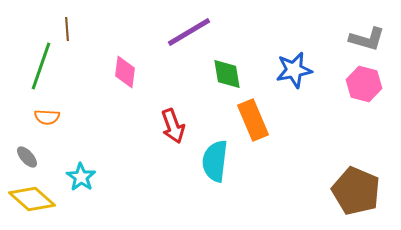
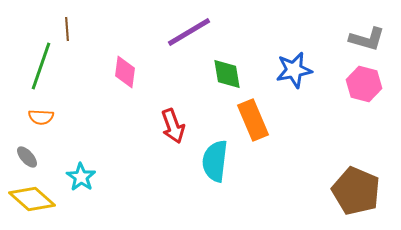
orange semicircle: moved 6 px left
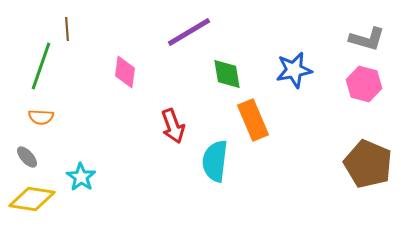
brown pentagon: moved 12 px right, 27 px up
yellow diamond: rotated 33 degrees counterclockwise
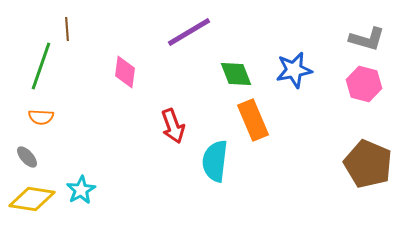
green diamond: moved 9 px right; rotated 12 degrees counterclockwise
cyan star: moved 13 px down; rotated 8 degrees clockwise
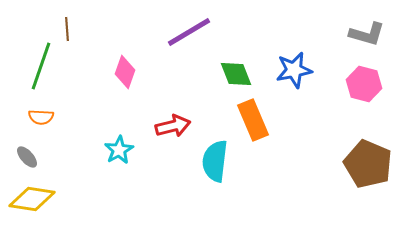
gray L-shape: moved 5 px up
pink diamond: rotated 12 degrees clockwise
red arrow: rotated 84 degrees counterclockwise
cyan star: moved 38 px right, 40 px up
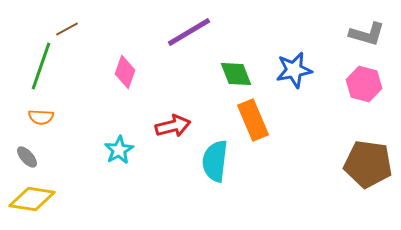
brown line: rotated 65 degrees clockwise
brown pentagon: rotated 15 degrees counterclockwise
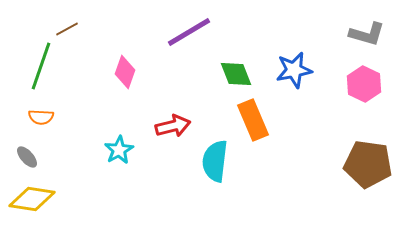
pink hexagon: rotated 12 degrees clockwise
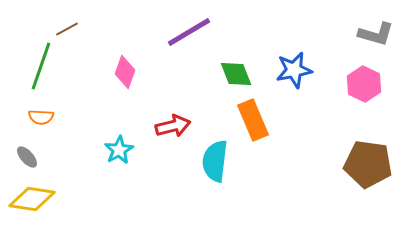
gray L-shape: moved 9 px right
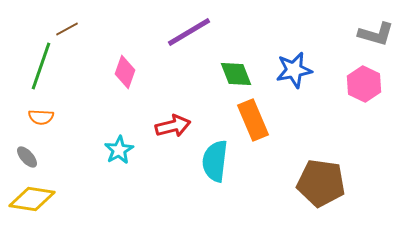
brown pentagon: moved 47 px left, 19 px down
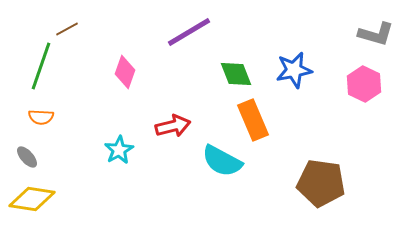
cyan semicircle: moved 7 px right; rotated 69 degrees counterclockwise
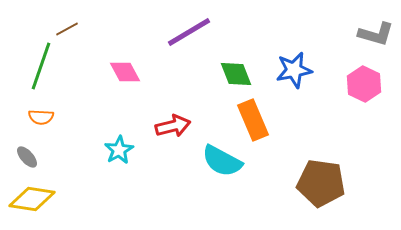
pink diamond: rotated 48 degrees counterclockwise
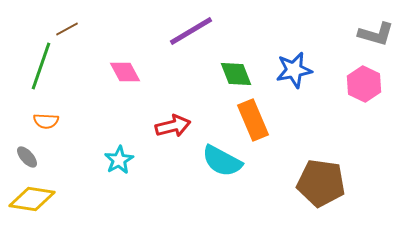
purple line: moved 2 px right, 1 px up
orange semicircle: moved 5 px right, 4 px down
cyan star: moved 10 px down
